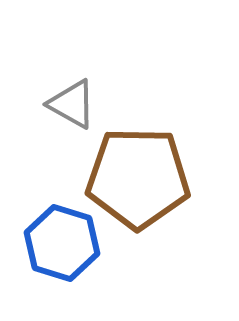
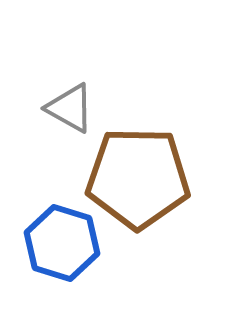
gray triangle: moved 2 px left, 4 px down
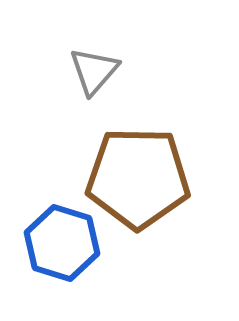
gray triangle: moved 24 px right, 37 px up; rotated 42 degrees clockwise
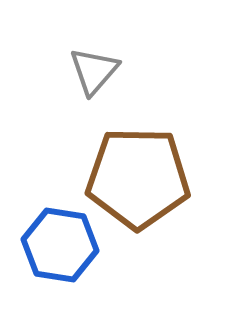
blue hexagon: moved 2 px left, 2 px down; rotated 8 degrees counterclockwise
